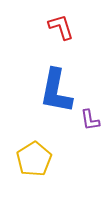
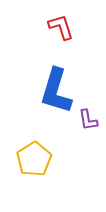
blue L-shape: rotated 6 degrees clockwise
purple L-shape: moved 2 px left
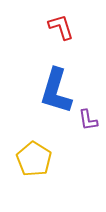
yellow pentagon: rotated 8 degrees counterclockwise
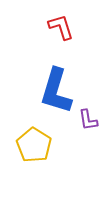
yellow pentagon: moved 14 px up
